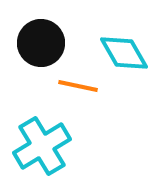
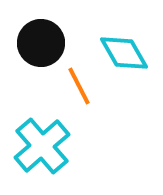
orange line: moved 1 px right; rotated 51 degrees clockwise
cyan cross: rotated 10 degrees counterclockwise
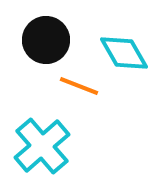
black circle: moved 5 px right, 3 px up
orange line: rotated 42 degrees counterclockwise
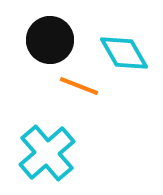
black circle: moved 4 px right
cyan cross: moved 5 px right, 7 px down
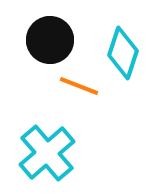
cyan diamond: moved 1 px left; rotated 48 degrees clockwise
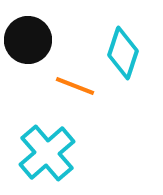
black circle: moved 22 px left
orange line: moved 4 px left
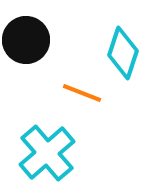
black circle: moved 2 px left
orange line: moved 7 px right, 7 px down
